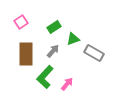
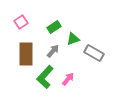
pink arrow: moved 1 px right, 5 px up
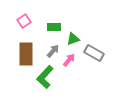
pink square: moved 3 px right, 1 px up
green rectangle: rotated 32 degrees clockwise
pink arrow: moved 1 px right, 19 px up
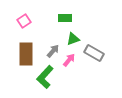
green rectangle: moved 11 px right, 9 px up
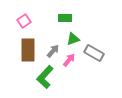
brown rectangle: moved 2 px right, 4 px up
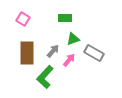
pink square: moved 1 px left, 2 px up; rotated 24 degrees counterclockwise
brown rectangle: moved 1 px left, 3 px down
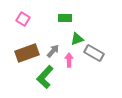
green triangle: moved 4 px right
brown rectangle: rotated 70 degrees clockwise
pink arrow: rotated 40 degrees counterclockwise
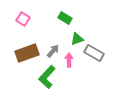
green rectangle: rotated 32 degrees clockwise
green L-shape: moved 2 px right
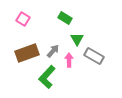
green triangle: rotated 40 degrees counterclockwise
gray rectangle: moved 3 px down
